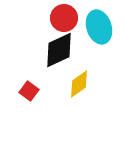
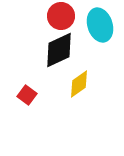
red circle: moved 3 px left, 2 px up
cyan ellipse: moved 1 px right, 2 px up
red square: moved 2 px left, 4 px down
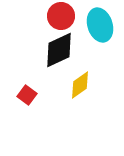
yellow diamond: moved 1 px right, 1 px down
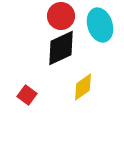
black diamond: moved 2 px right, 2 px up
yellow diamond: moved 3 px right, 2 px down
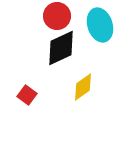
red circle: moved 4 px left
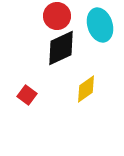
yellow diamond: moved 3 px right, 2 px down
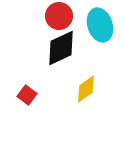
red circle: moved 2 px right
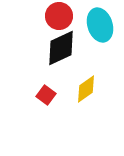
red square: moved 19 px right
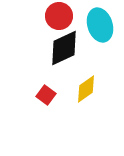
black diamond: moved 3 px right
